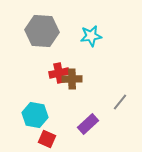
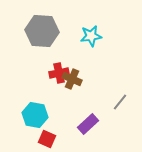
brown cross: rotated 24 degrees clockwise
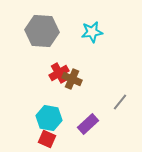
cyan star: moved 1 px right, 4 px up
red cross: rotated 18 degrees counterclockwise
cyan hexagon: moved 14 px right, 3 px down
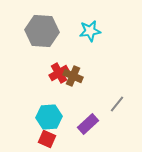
cyan star: moved 2 px left, 1 px up
brown cross: moved 1 px right, 3 px up
gray line: moved 3 px left, 2 px down
cyan hexagon: moved 1 px up; rotated 15 degrees counterclockwise
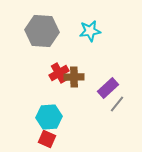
brown cross: moved 1 px right, 1 px down; rotated 24 degrees counterclockwise
purple rectangle: moved 20 px right, 36 px up
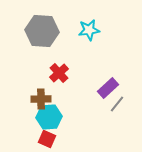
cyan star: moved 1 px left, 1 px up
red cross: rotated 12 degrees counterclockwise
brown cross: moved 33 px left, 22 px down
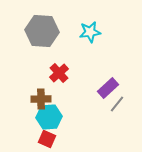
cyan star: moved 1 px right, 2 px down
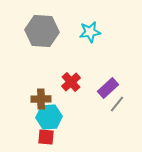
red cross: moved 12 px right, 9 px down
red square: moved 1 px left, 2 px up; rotated 18 degrees counterclockwise
